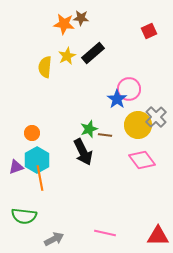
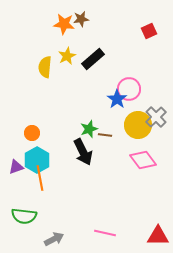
brown star: moved 1 px down; rotated 14 degrees counterclockwise
black rectangle: moved 6 px down
pink diamond: moved 1 px right
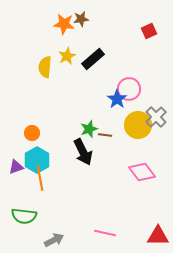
pink diamond: moved 1 px left, 12 px down
gray arrow: moved 1 px down
